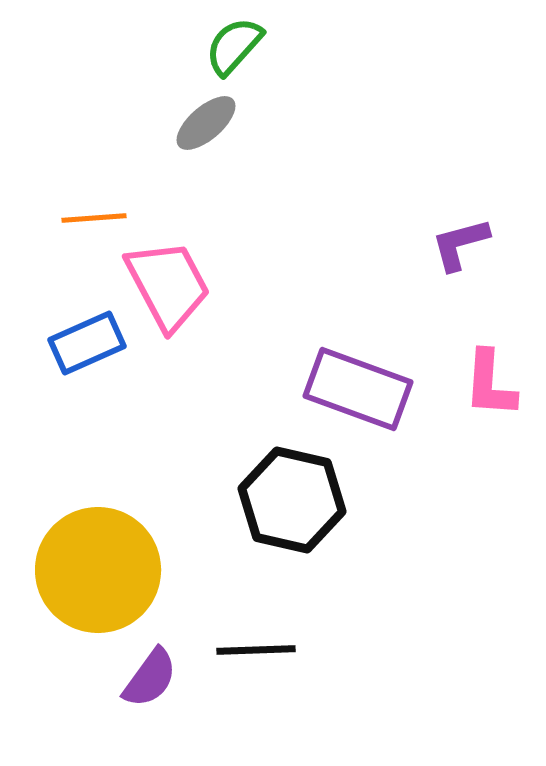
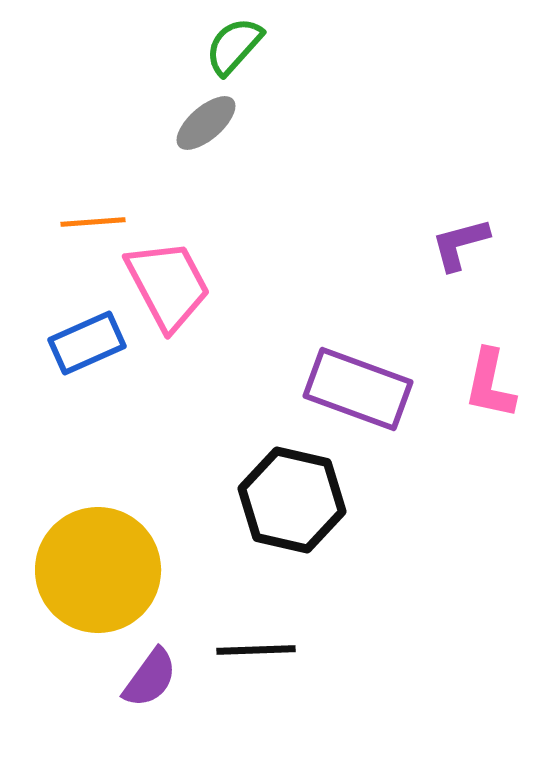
orange line: moved 1 px left, 4 px down
pink L-shape: rotated 8 degrees clockwise
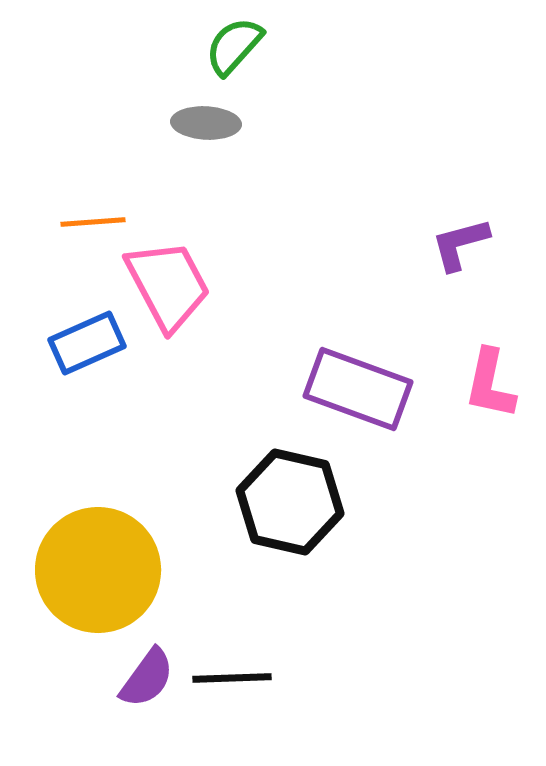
gray ellipse: rotated 44 degrees clockwise
black hexagon: moved 2 px left, 2 px down
black line: moved 24 px left, 28 px down
purple semicircle: moved 3 px left
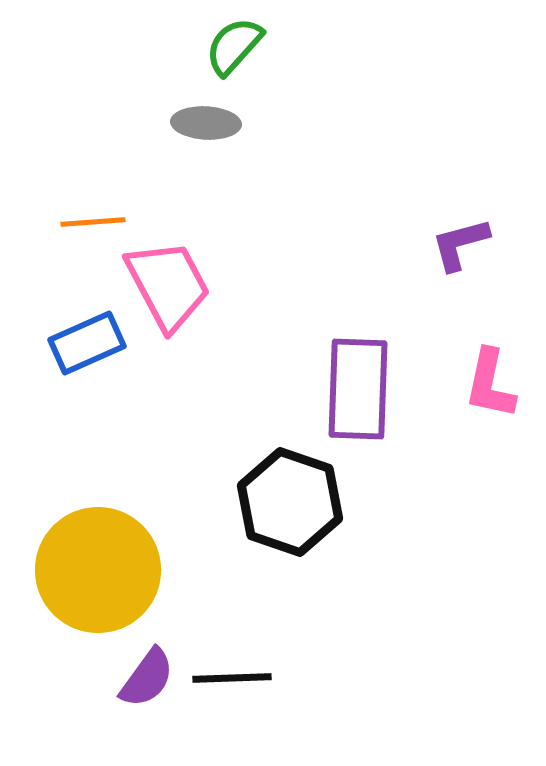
purple rectangle: rotated 72 degrees clockwise
black hexagon: rotated 6 degrees clockwise
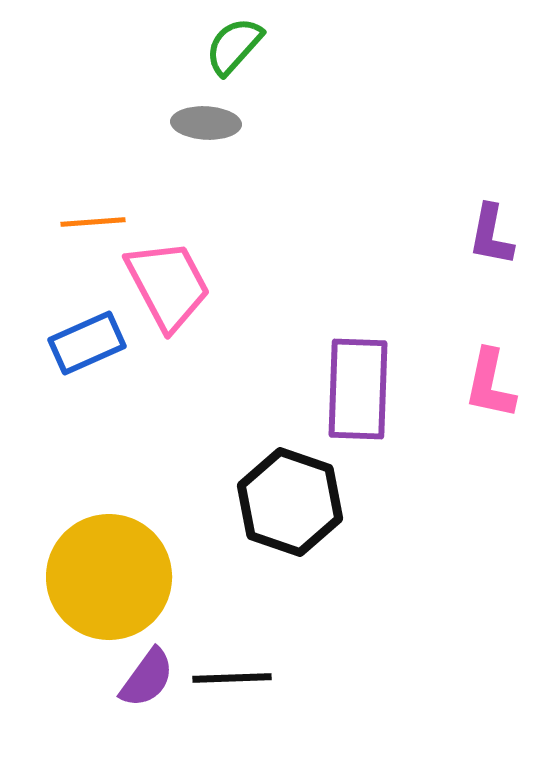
purple L-shape: moved 31 px right, 9 px up; rotated 64 degrees counterclockwise
yellow circle: moved 11 px right, 7 px down
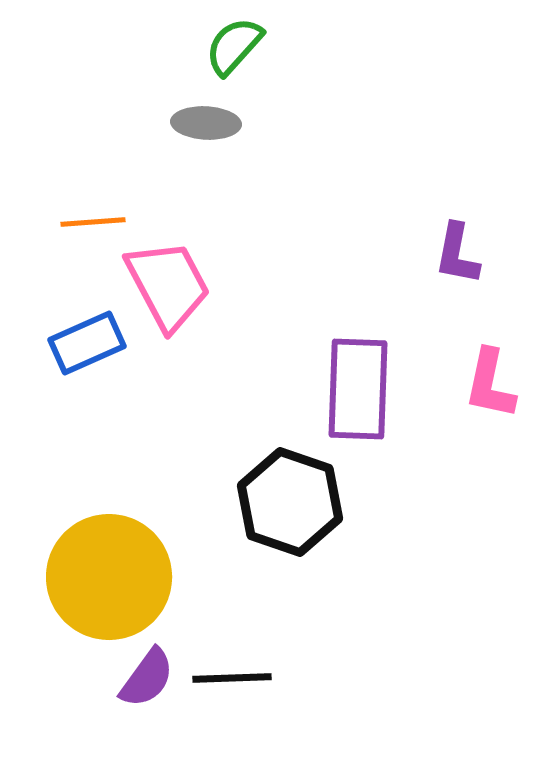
purple L-shape: moved 34 px left, 19 px down
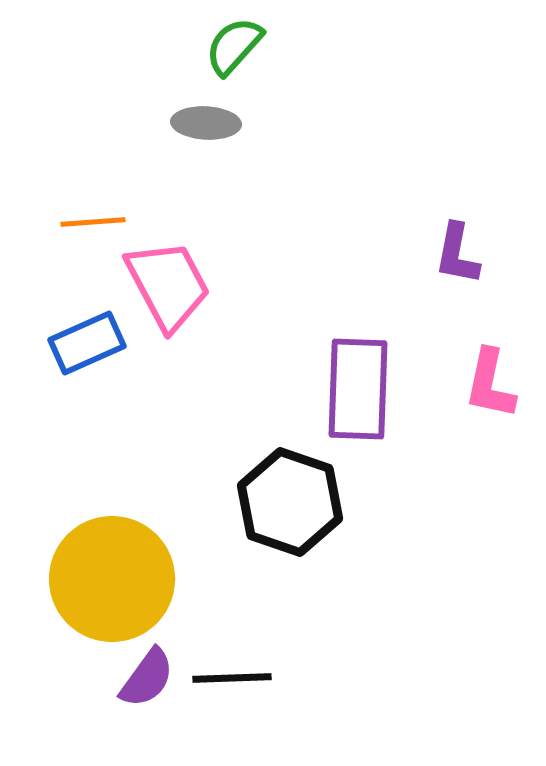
yellow circle: moved 3 px right, 2 px down
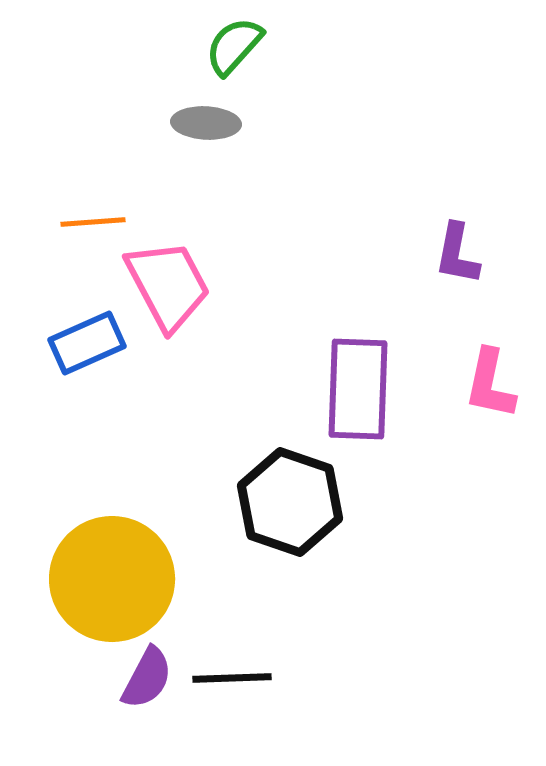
purple semicircle: rotated 8 degrees counterclockwise
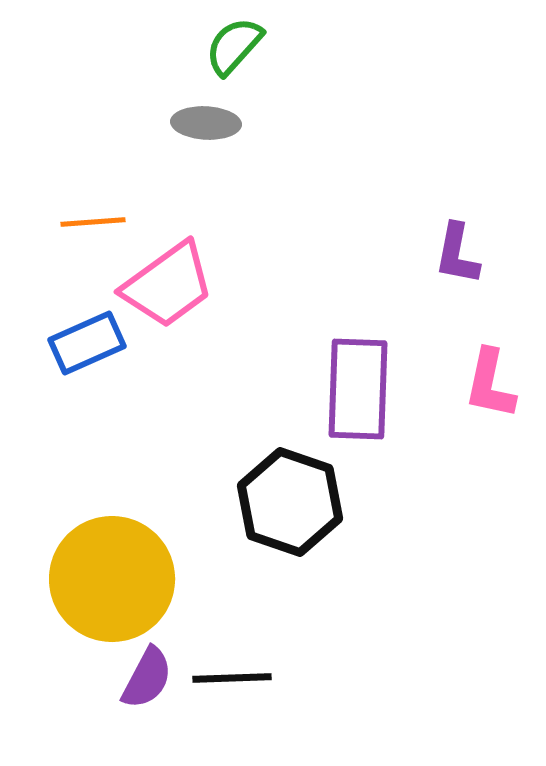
pink trapezoid: rotated 82 degrees clockwise
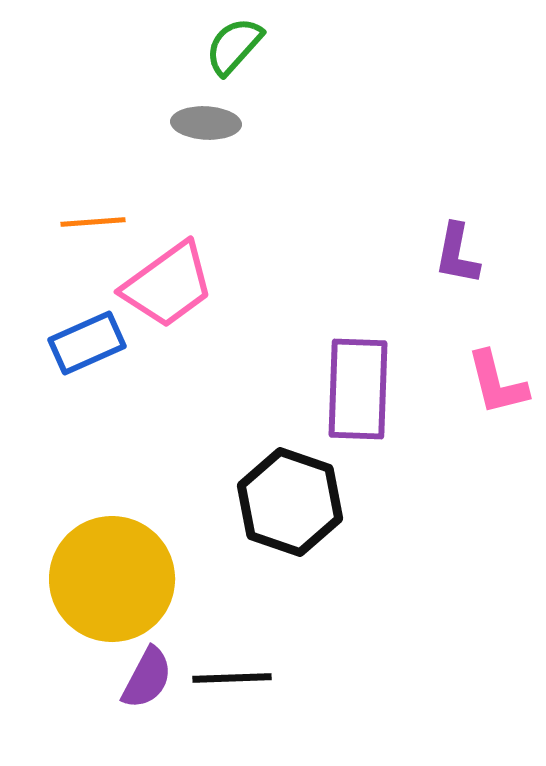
pink L-shape: moved 7 px right, 1 px up; rotated 26 degrees counterclockwise
